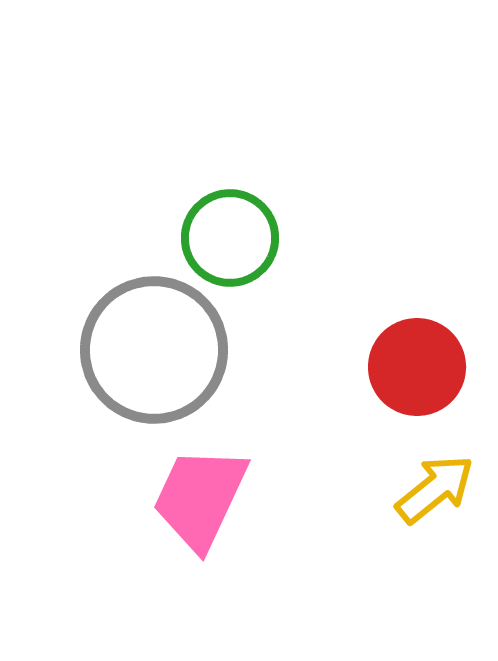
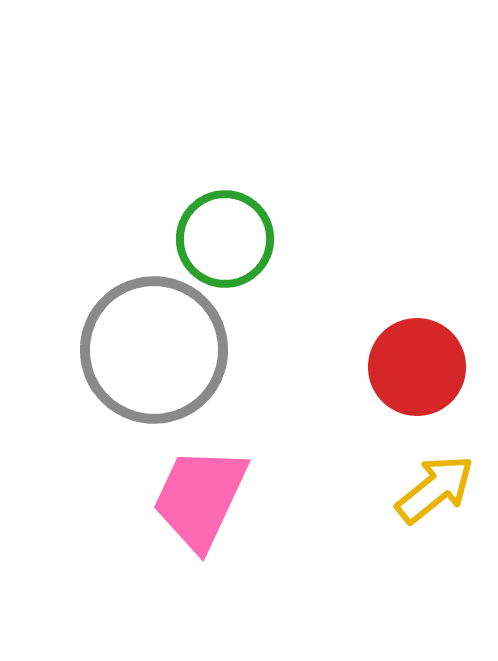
green circle: moved 5 px left, 1 px down
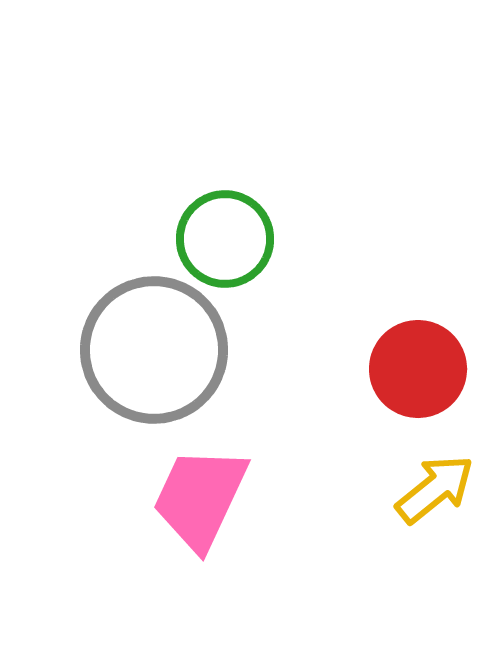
red circle: moved 1 px right, 2 px down
